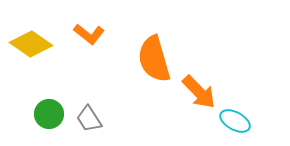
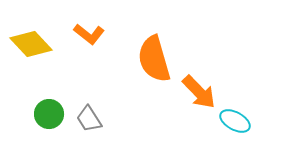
yellow diamond: rotated 12 degrees clockwise
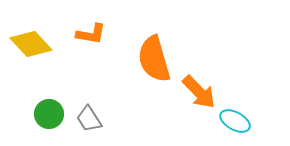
orange L-shape: moved 2 px right; rotated 28 degrees counterclockwise
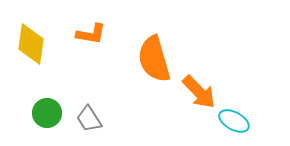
yellow diamond: rotated 51 degrees clockwise
green circle: moved 2 px left, 1 px up
cyan ellipse: moved 1 px left
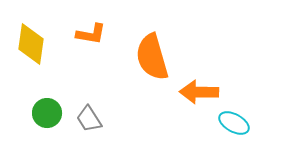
orange semicircle: moved 2 px left, 2 px up
orange arrow: rotated 135 degrees clockwise
cyan ellipse: moved 2 px down
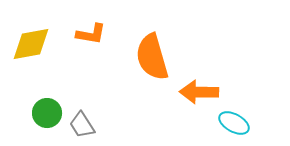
yellow diamond: rotated 72 degrees clockwise
gray trapezoid: moved 7 px left, 6 px down
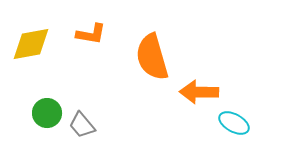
gray trapezoid: rotated 8 degrees counterclockwise
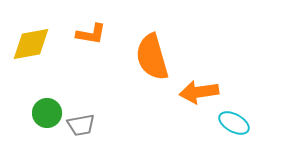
orange arrow: rotated 9 degrees counterclockwise
gray trapezoid: moved 1 px left; rotated 60 degrees counterclockwise
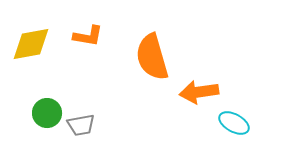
orange L-shape: moved 3 px left, 2 px down
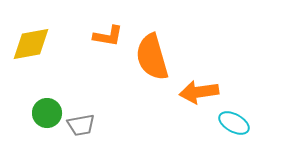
orange L-shape: moved 20 px right
